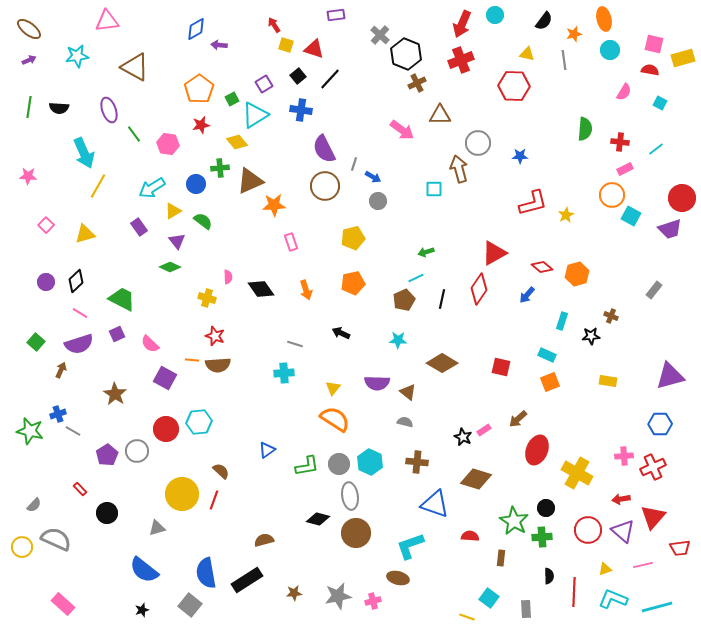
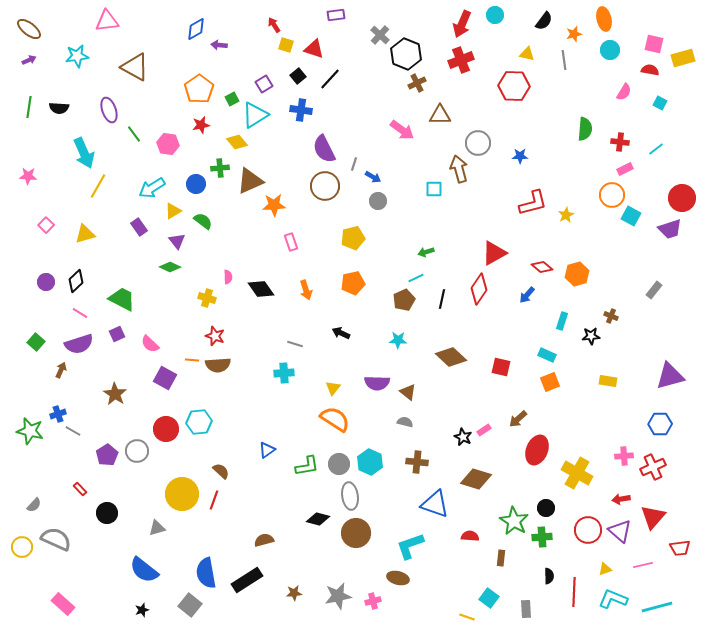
brown diamond at (442, 363): moved 9 px right, 6 px up; rotated 12 degrees clockwise
purple triangle at (623, 531): moved 3 px left
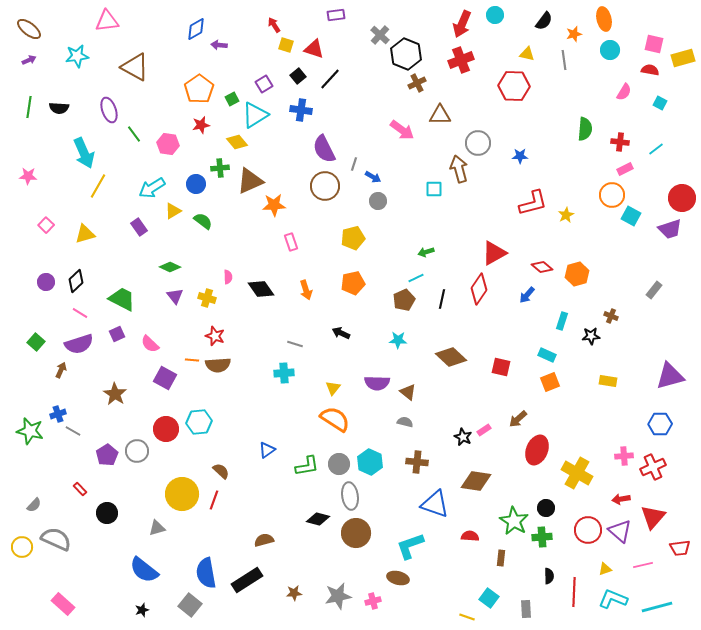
purple triangle at (177, 241): moved 2 px left, 55 px down
brown diamond at (476, 479): moved 2 px down; rotated 8 degrees counterclockwise
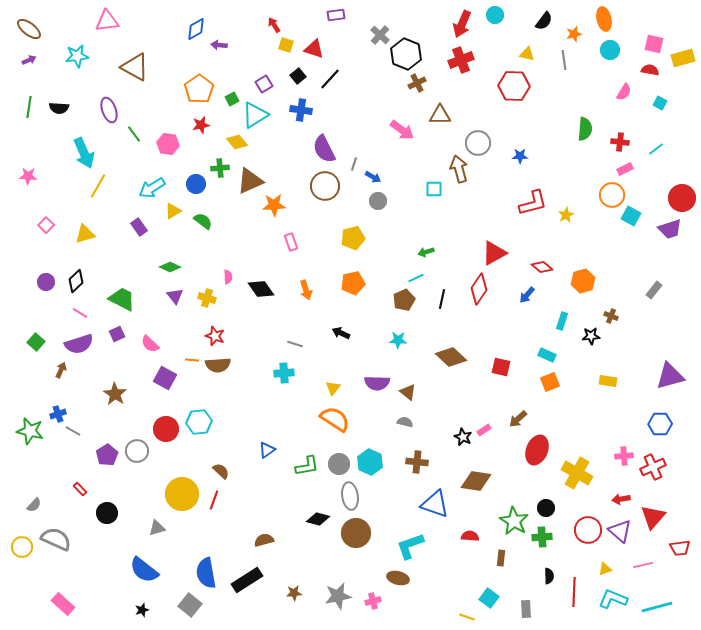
orange hexagon at (577, 274): moved 6 px right, 7 px down
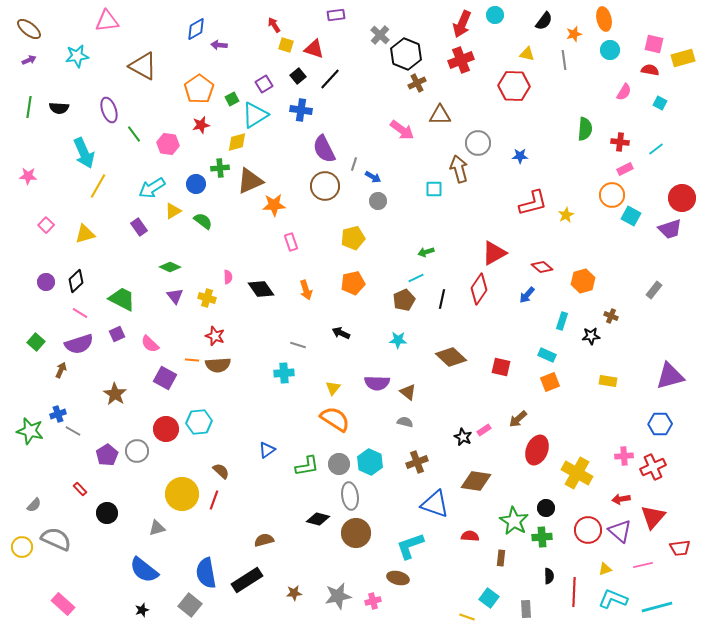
brown triangle at (135, 67): moved 8 px right, 1 px up
yellow diamond at (237, 142): rotated 65 degrees counterclockwise
gray line at (295, 344): moved 3 px right, 1 px down
brown cross at (417, 462): rotated 25 degrees counterclockwise
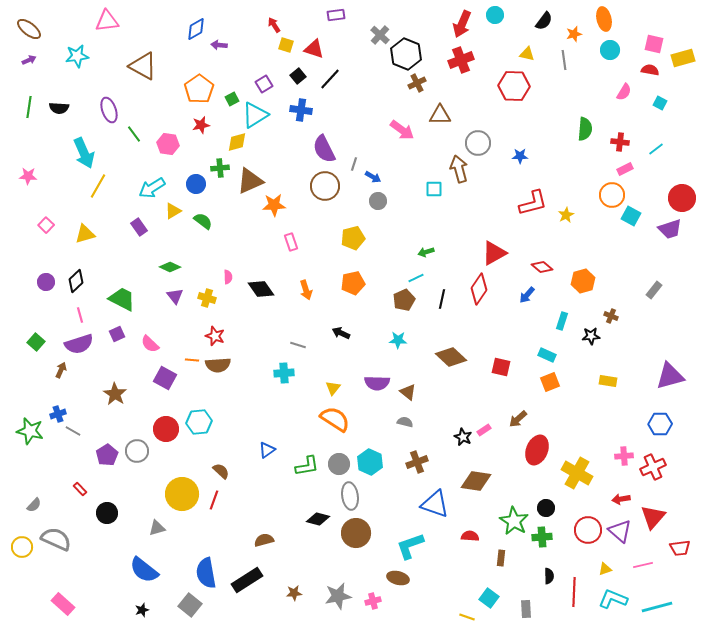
pink line at (80, 313): moved 2 px down; rotated 42 degrees clockwise
